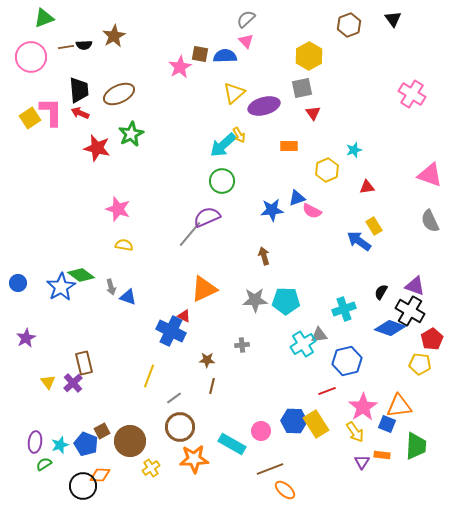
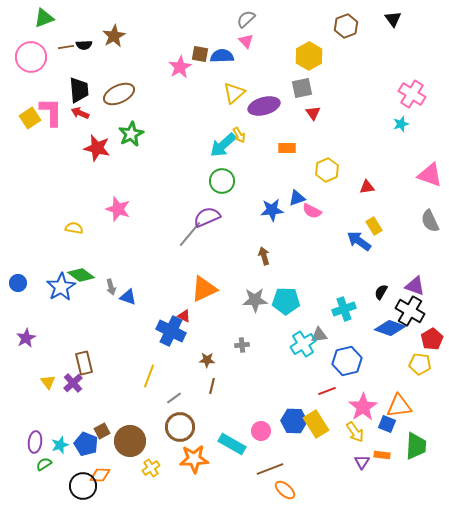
brown hexagon at (349, 25): moved 3 px left, 1 px down
blue semicircle at (225, 56): moved 3 px left
orange rectangle at (289, 146): moved 2 px left, 2 px down
cyan star at (354, 150): moved 47 px right, 26 px up
yellow semicircle at (124, 245): moved 50 px left, 17 px up
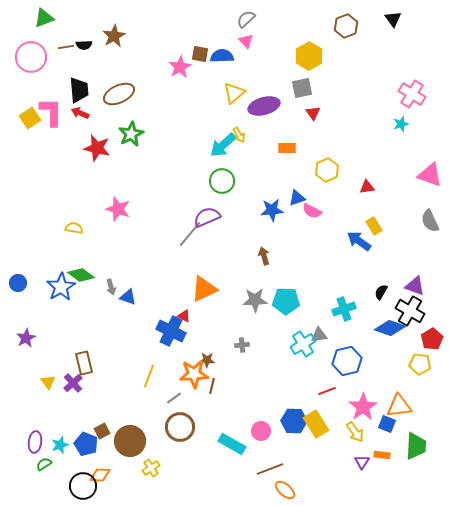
orange star at (194, 459): moved 85 px up
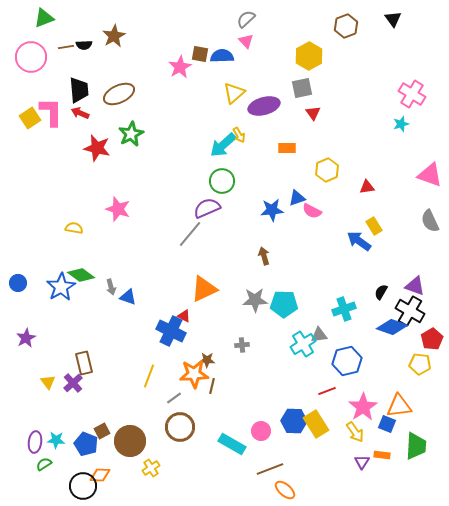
purple semicircle at (207, 217): moved 9 px up
cyan pentagon at (286, 301): moved 2 px left, 3 px down
blue diamond at (390, 328): moved 2 px right, 1 px up
cyan star at (60, 445): moved 4 px left, 5 px up; rotated 24 degrees clockwise
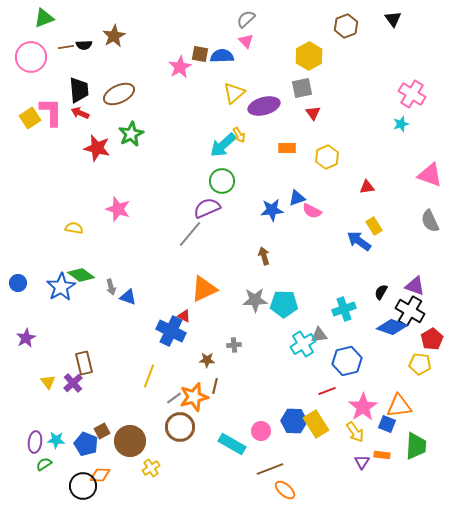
yellow hexagon at (327, 170): moved 13 px up
gray cross at (242, 345): moved 8 px left
orange star at (194, 374): moved 23 px down; rotated 12 degrees counterclockwise
brown line at (212, 386): moved 3 px right
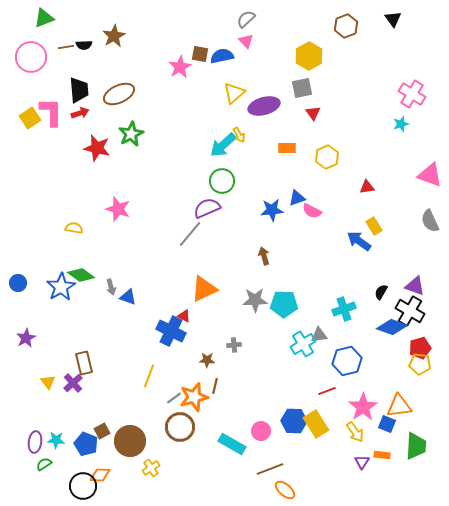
blue semicircle at (222, 56): rotated 10 degrees counterclockwise
red arrow at (80, 113): rotated 138 degrees clockwise
red pentagon at (432, 339): moved 12 px left, 9 px down; rotated 15 degrees clockwise
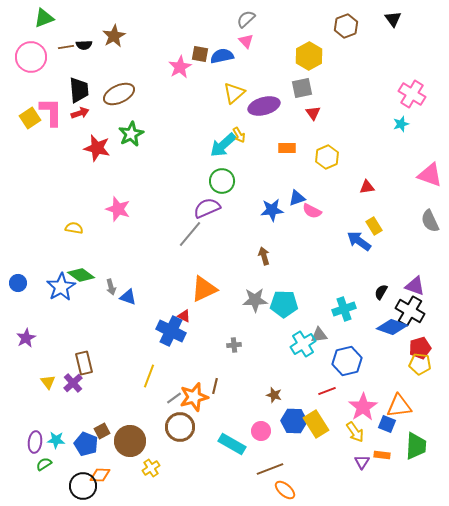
brown star at (207, 360): moved 67 px right, 35 px down; rotated 14 degrees clockwise
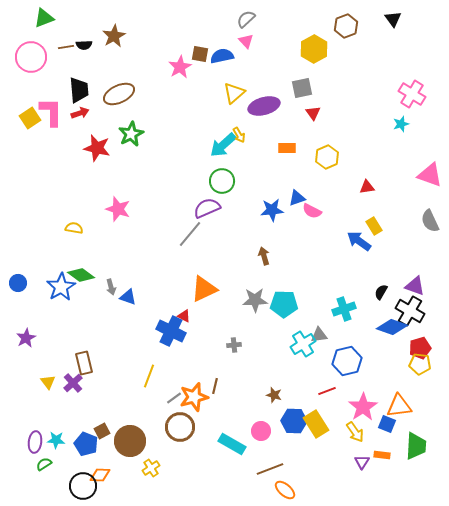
yellow hexagon at (309, 56): moved 5 px right, 7 px up
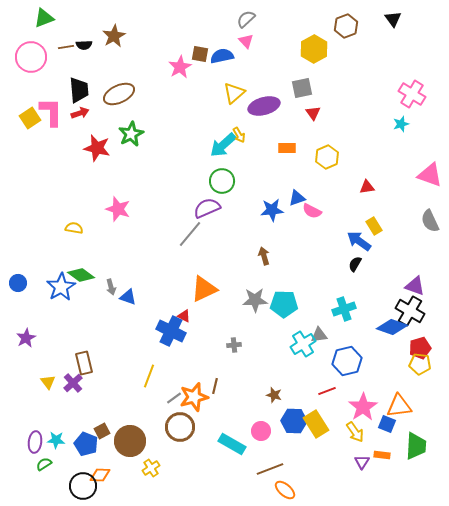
black semicircle at (381, 292): moved 26 px left, 28 px up
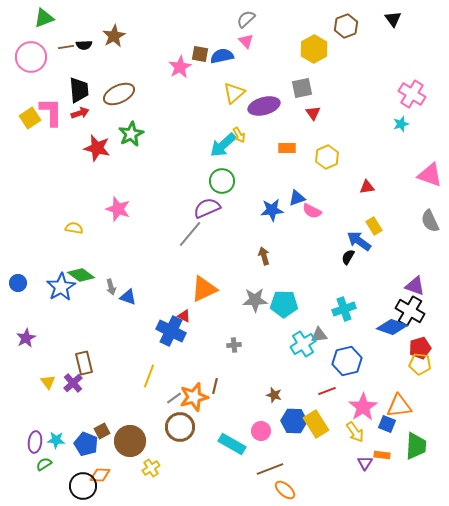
black semicircle at (355, 264): moved 7 px left, 7 px up
purple triangle at (362, 462): moved 3 px right, 1 px down
